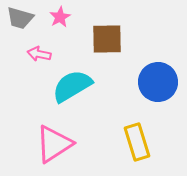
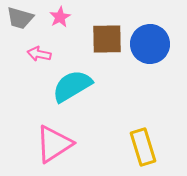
blue circle: moved 8 px left, 38 px up
yellow rectangle: moved 6 px right, 5 px down
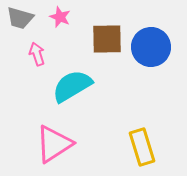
pink star: rotated 20 degrees counterclockwise
blue circle: moved 1 px right, 3 px down
pink arrow: moved 2 px left; rotated 60 degrees clockwise
yellow rectangle: moved 1 px left
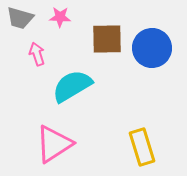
pink star: rotated 20 degrees counterclockwise
blue circle: moved 1 px right, 1 px down
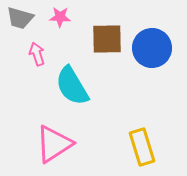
cyan semicircle: rotated 90 degrees counterclockwise
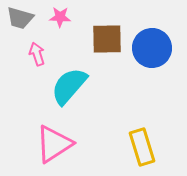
cyan semicircle: moved 3 px left; rotated 72 degrees clockwise
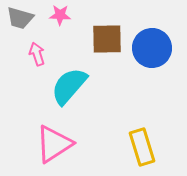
pink star: moved 2 px up
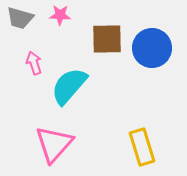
pink arrow: moved 3 px left, 9 px down
pink triangle: rotated 15 degrees counterclockwise
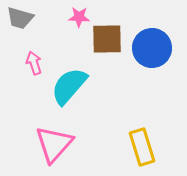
pink star: moved 19 px right, 2 px down
